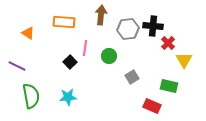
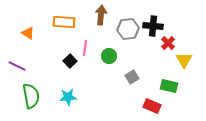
black square: moved 1 px up
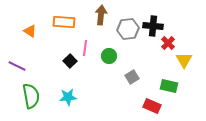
orange triangle: moved 2 px right, 2 px up
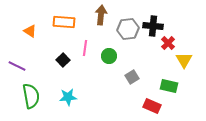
black square: moved 7 px left, 1 px up
